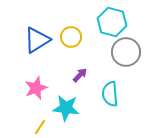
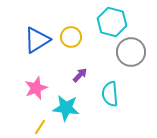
gray circle: moved 5 px right
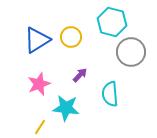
pink star: moved 3 px right, 4 px up
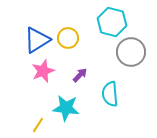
yellow circle: moved 3 px left, 1 px down
pink star: moved 4 px right, 13 px up
yellow line: moved 2 px left, 2 px up
